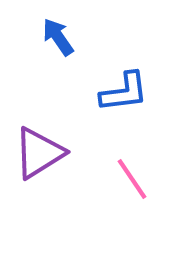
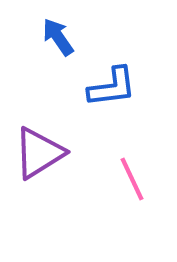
blue L-shape: moved 12 px left, 5 px up
pink line: rotated 9 degrees clockwise
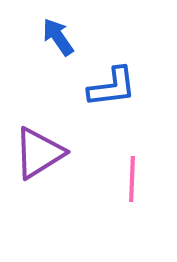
pink line: rotated 27 degrees clockwise
